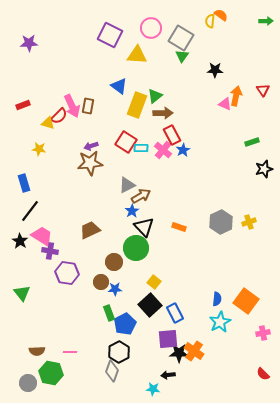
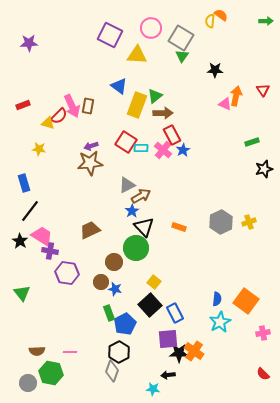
blue star at (115, 289): rotated 16 degrees clockwise
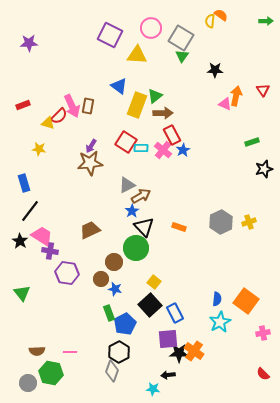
purple arrow at (91, 146): rotated 40 degrees counterclockwise
brown circle at (101, 282): moved 3 px up
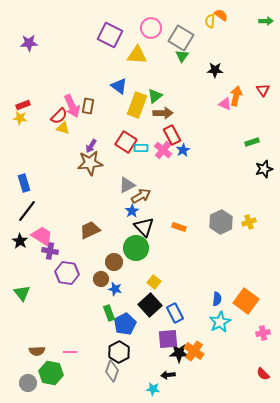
yellow triangle at (48, 123): moved 15 px right, 5 px down
yellow star at (39, 149): moved 19 px left, 31 px up
black line at (30, 211): moved 3 px left
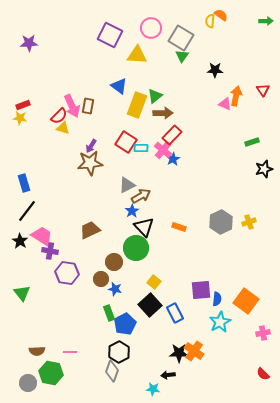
red rectangle at (172, 135): rotated 72 degrees clockwise
blue star at (183, 150): moved 10 px left, 9 px down
purple square at (168, 339): moved 33 px right, 49 px up
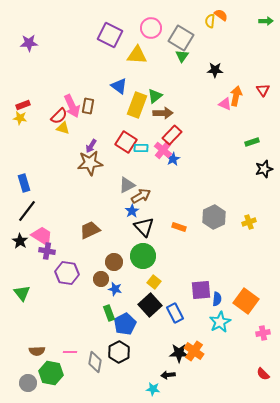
gray hexagon at (221, 222): moved 7 px left, 5 px up
green circle at (136, 248): moved 7 px right, 8 px down
purple cross at (50, 251): moved 3 px left
gray diamond at (112, 371): moved 17 px left, 9 px up; rotated 10 degrees counterclockwise
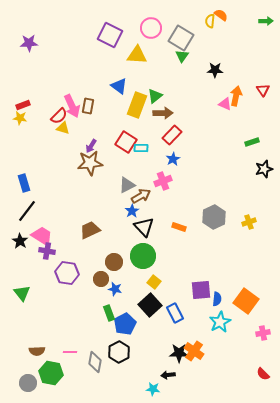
pink cross at (163, 150): moved 31 px down; rotated 30 degrees clockwise
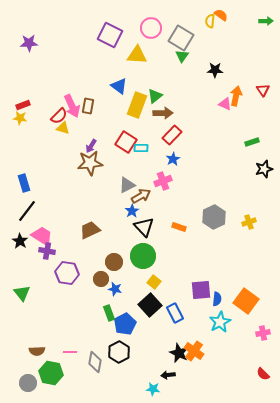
black star at (179, 353): rotated 24 degrees clockwise
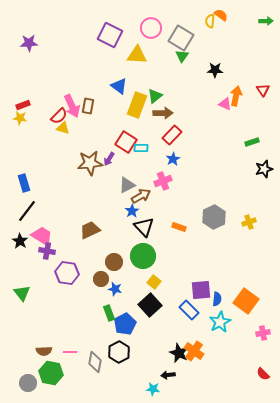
purple arrow at (91, 146): moved 18 px right, 13 px down
blue rectangle at (175, 313): moved 14 px right, 3 px up; rotated 18 degrees counterclockwise
brown semicircle at (37, 351): moved 7 px right
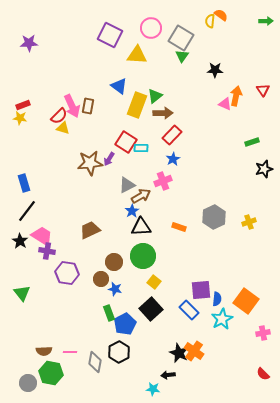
black triangle at (144, 227): moved 3 px left; rotated 50 degrees counterclockwise
black square at (150, 305): moved 1 px right, 4 px down
cyan star at (220, 322): moved 2 px right, 3 px up
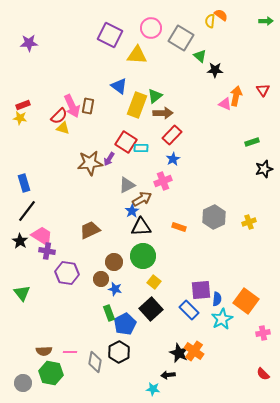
green triangle at (182, 56): moved 18 px right; rotated 24 degrees counterclockwise
brown arrow at (141, 196): moved 1 px right, 3 px down
gray circle at (28, 383): moved 5 px left
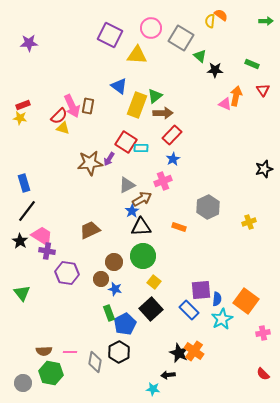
green rectangle at (252, 142): moved 78 px up; rotated 40 degrees clockwise
gray hexagon at (214, 217): moved 6 px left, 10 px up
